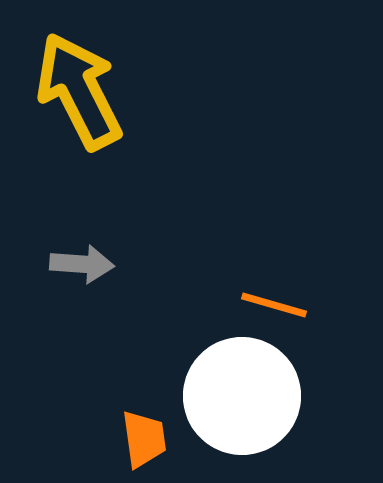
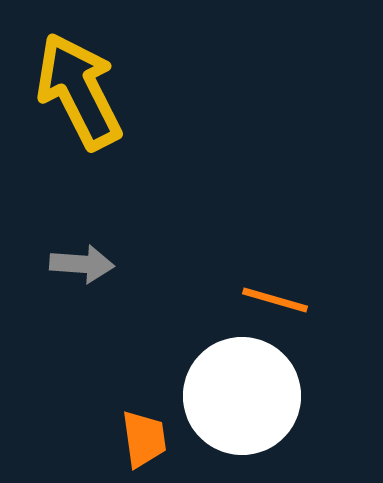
orange line: moved 1 px right, 5 px up
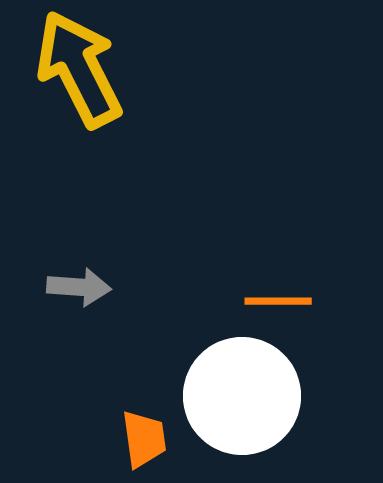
yellow arrow: moved 22 px up
gray arrow: moved 3 px left, 23 px down
orange line: moved 3 px right, 1 px down; rotated 16 degrees counterclockwise
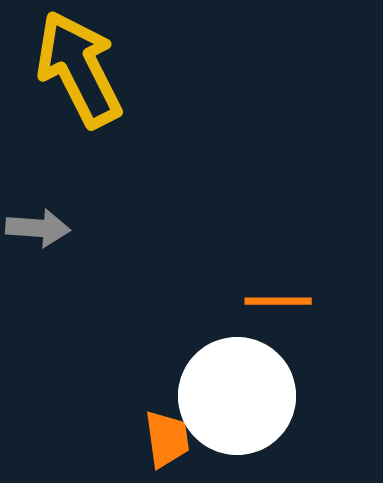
gray arrow: moved 41 px left, 59 px up
white circle: moved 5 px left
orange trapezoid: moved 23 px right
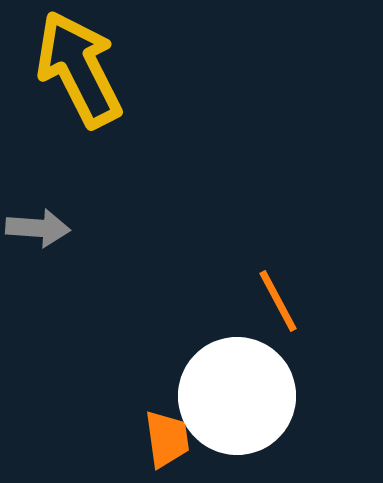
orange line: rotated 62 degrees clockwise
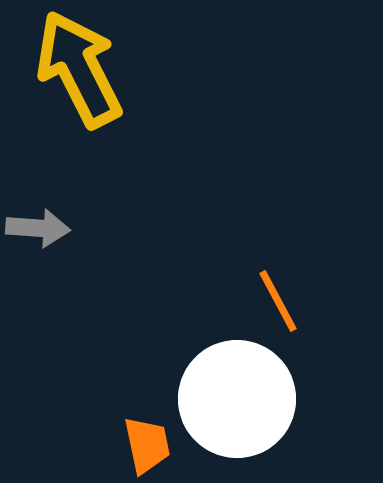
white circle: moved 3 px down
orange trapezoid: moved 20 px left, 6 px down; rotated 4 degrees counterclockwise
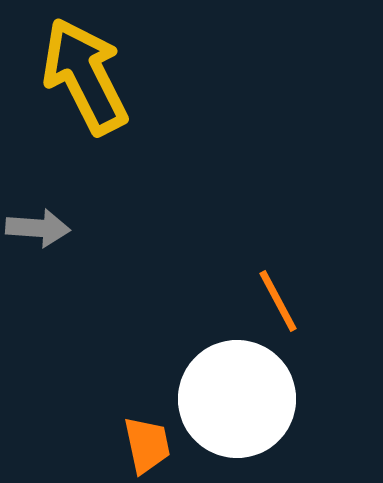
yellow arrow: moved 6 px right, 7 px down
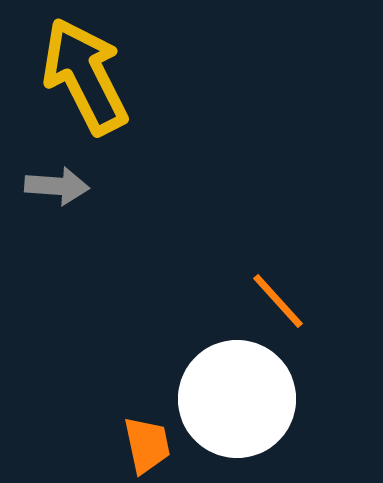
gray arrow: moved 19 px right, 42 px up
orange line: rotated 14 degrees counterclockwise
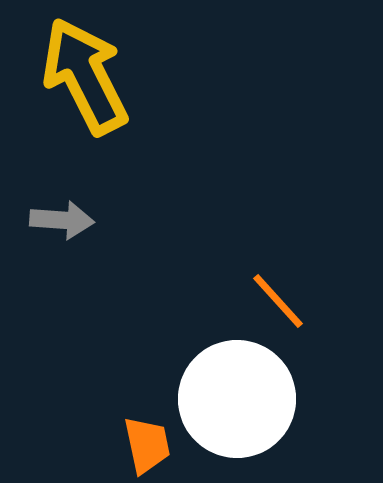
gray arrow: moved 5 px right, 34 px down
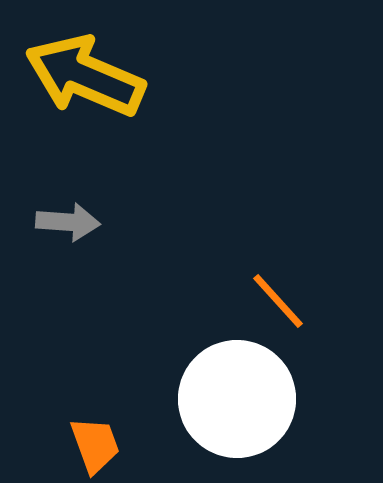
yellow arrow: rotated 40 degrees counterclockwise
gray arrow: moved 6 px right, 2 px down
orange trapezoid: moved 52 px left; rotated 8 degrees counterclockwise
